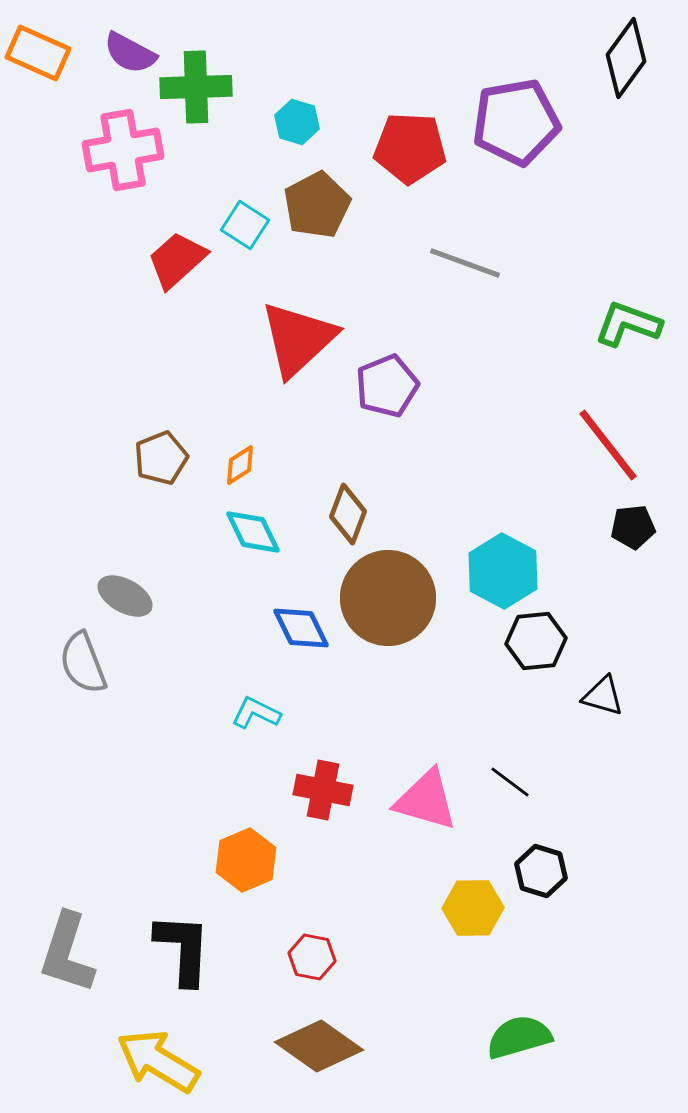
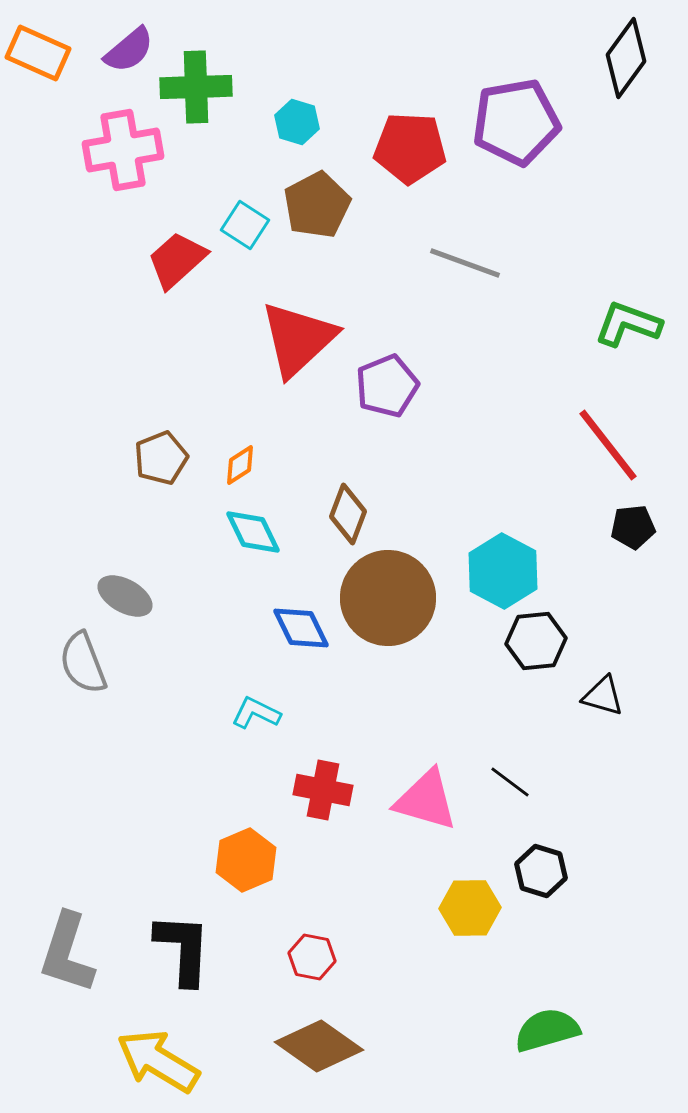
purple semicircle at (130, 53): moved 1 px left, 3 px up; rotated 68 degrees counterclockwise
yellow hexagon at (473, 908): moved 3 px left
green semicircle at (519, 1037): moved 28 px right, 7 px up
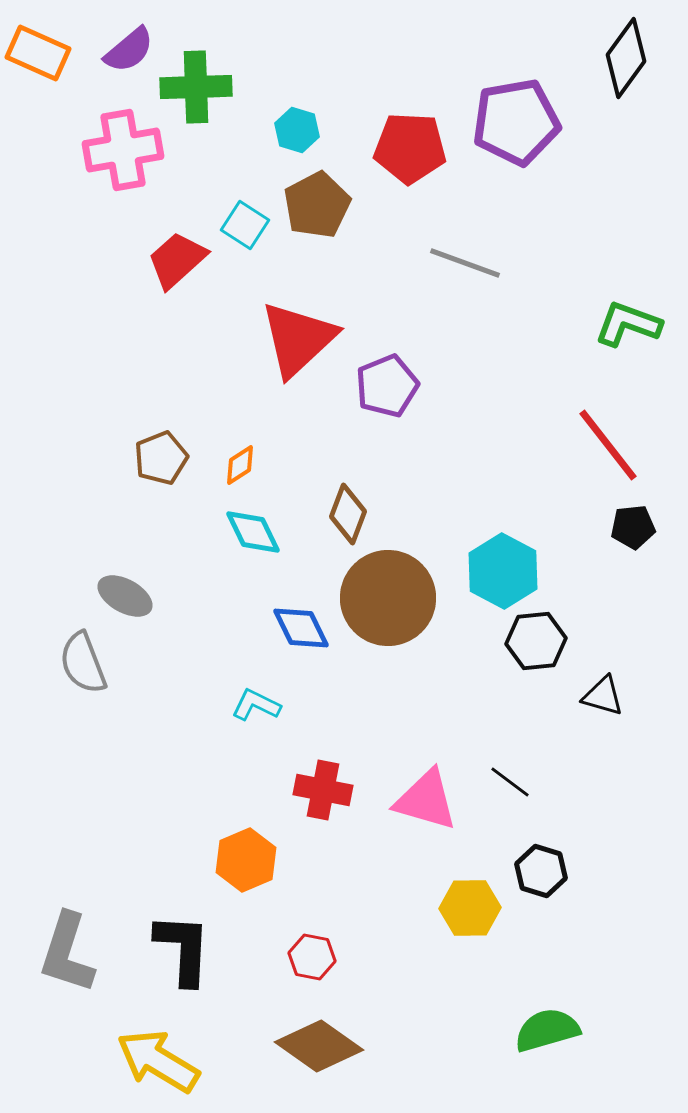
cyan hexagon at (297, 122): moved 8 px down
cyan L-shape at (256, 713): moved 8 px up
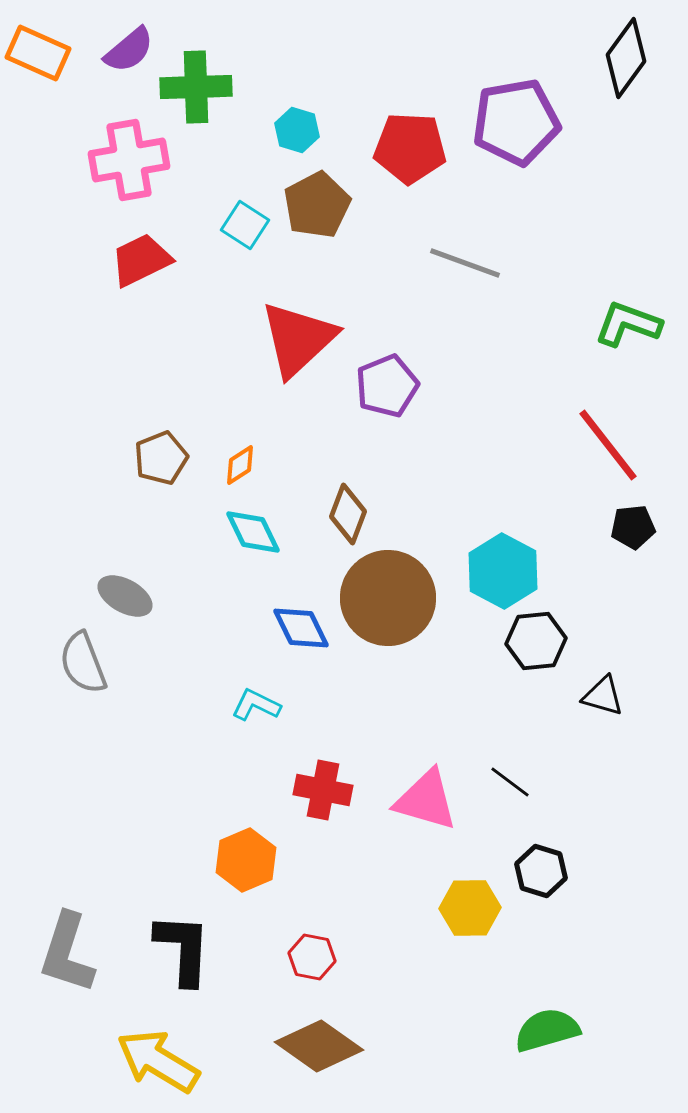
pink cross at (123, 150): moved 6 px right, 10 px down
red trapezoid at (177, 260): moved 36 px left; rotated 16 degrees clockwise
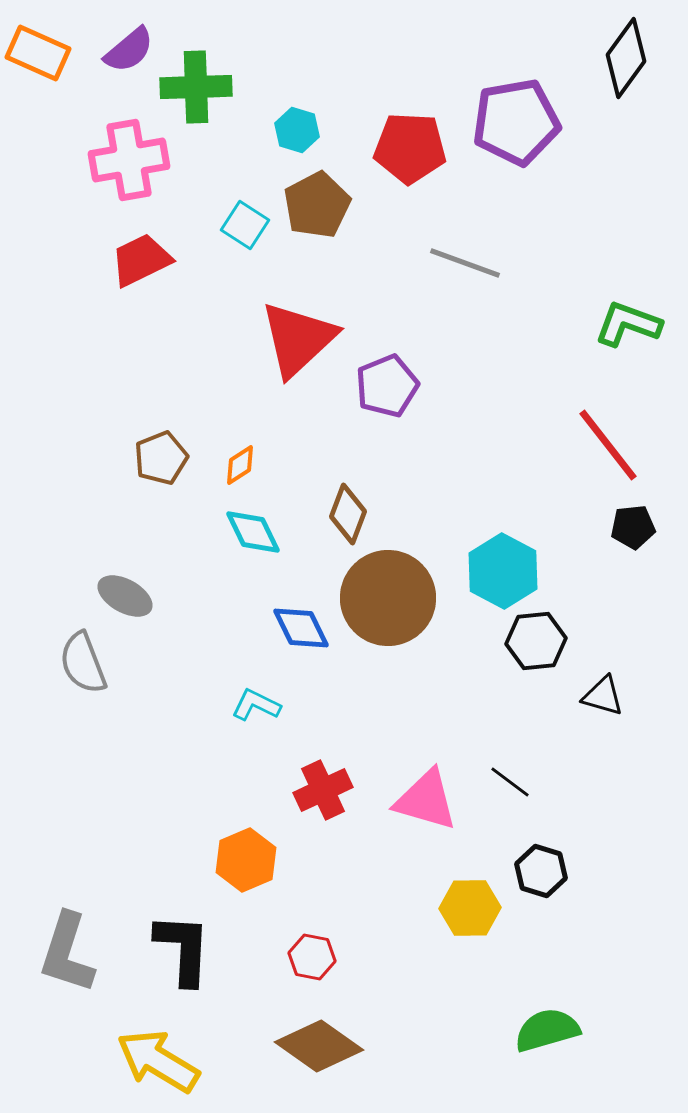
red cross at (323, 790): rotated 36 degrees counterclockwise
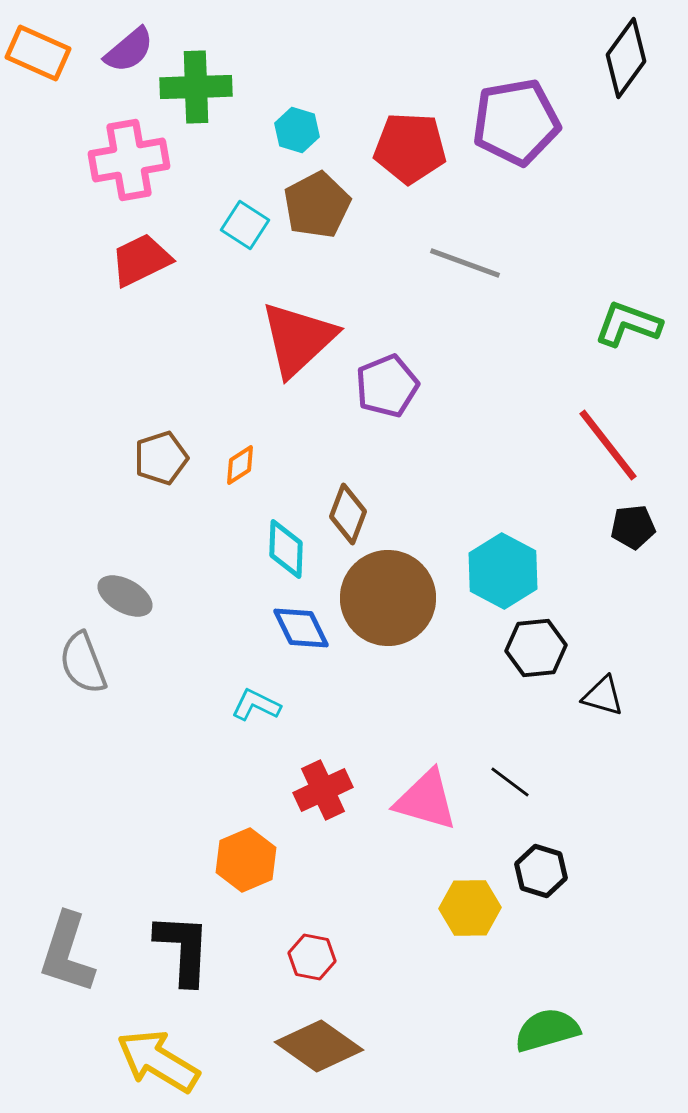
brown pentagon at (161, 458): rotated 4 degrees clockwise
cyan diamond at (253, 532): moved 33 px right, 17 px down; rotated 28 degrees clockwise
black hexagon at (536, 641): moved 7 px down
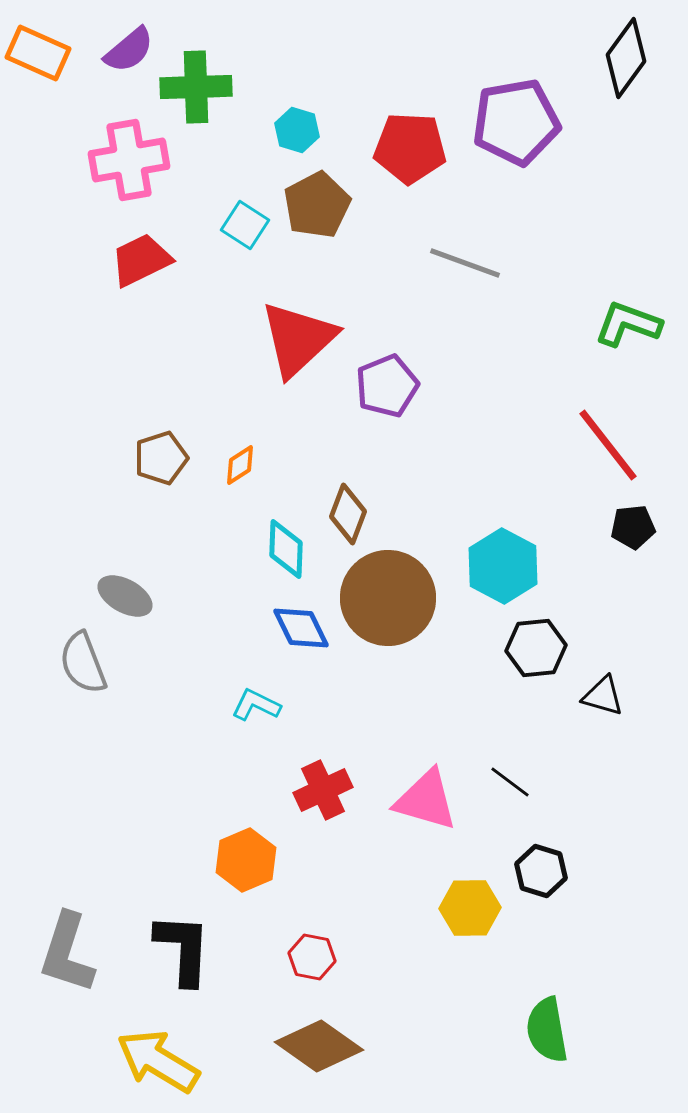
cyan hexagon at (503, 571): moved 5 px up
green semicircle at (547, 1030): rotated 84 degrees counterclockwise
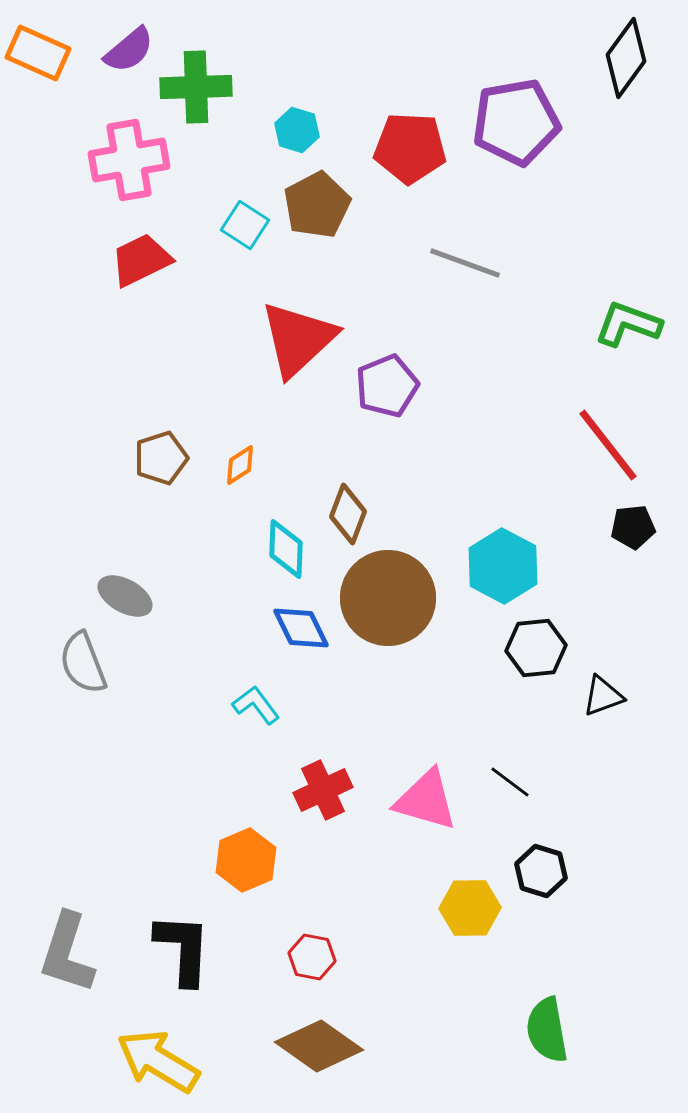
black triangle at (603, 696): rotated 36 degrees counterclockwise
cyan L-shape at (256, 705): rotated 27 degrees clockwise
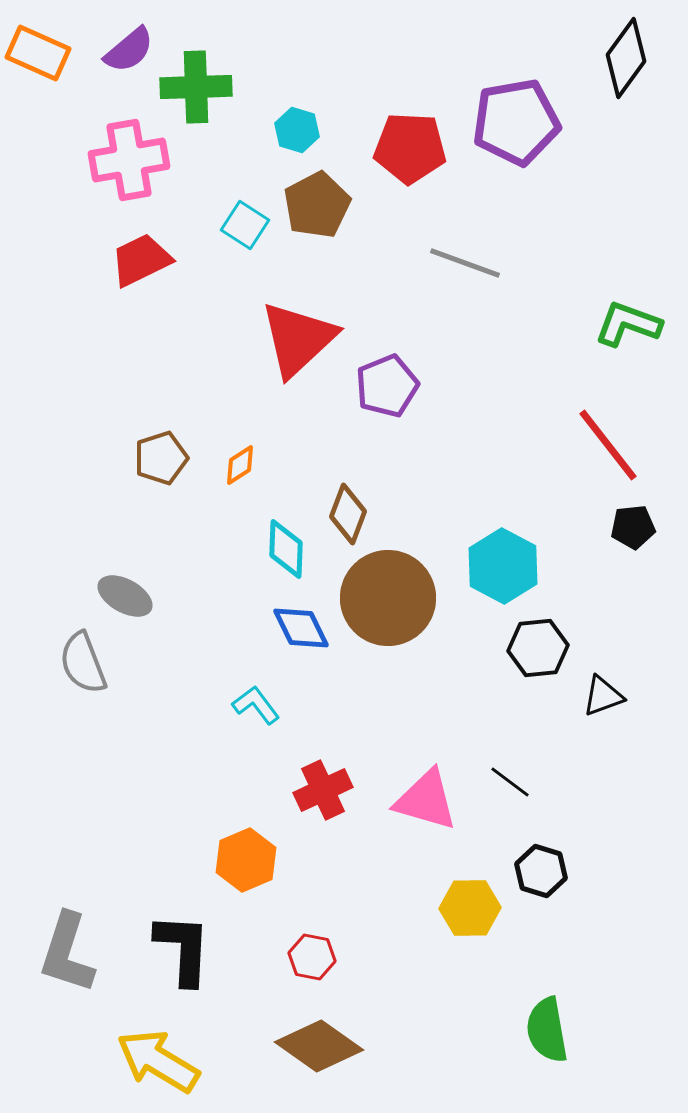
black hexagon at (536, 648): moved 2 px right
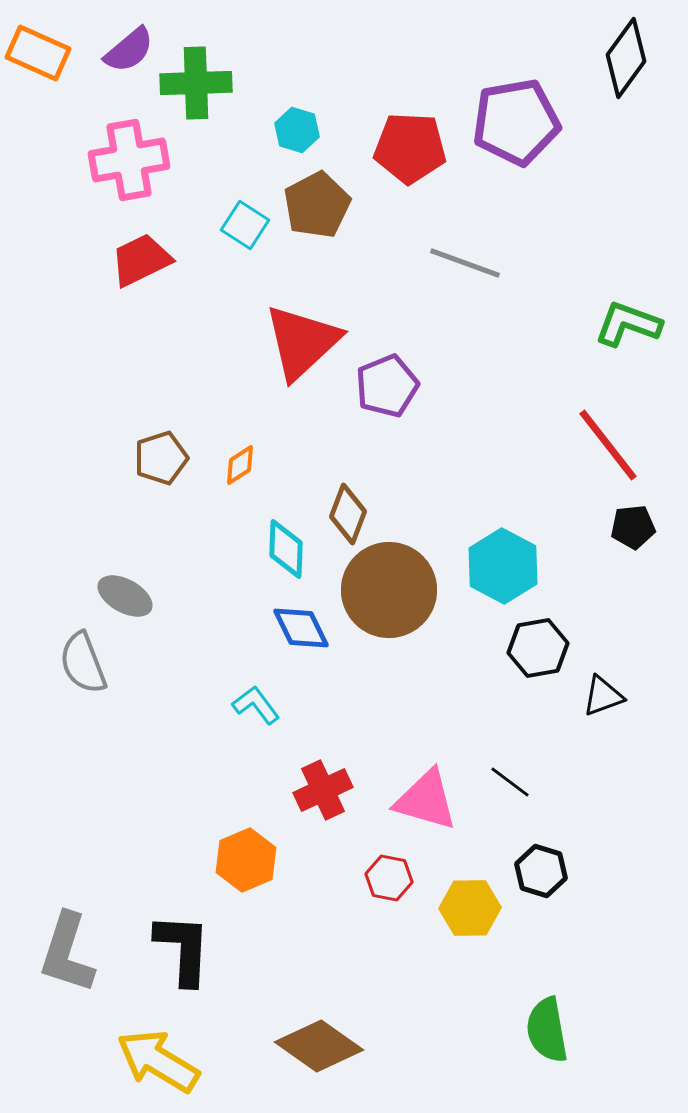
green cross at (196, 87): moved 4 px up
red triangle at (298, 339): moved 4 px right, 3 px down
brown circle at (388, 598): moved 1 px right, 8 px up
black hexagon at (538, 648): rotated 4 degrees counterclockwise
red hexagon at (312, 957): moved 77 px right, 79 px up
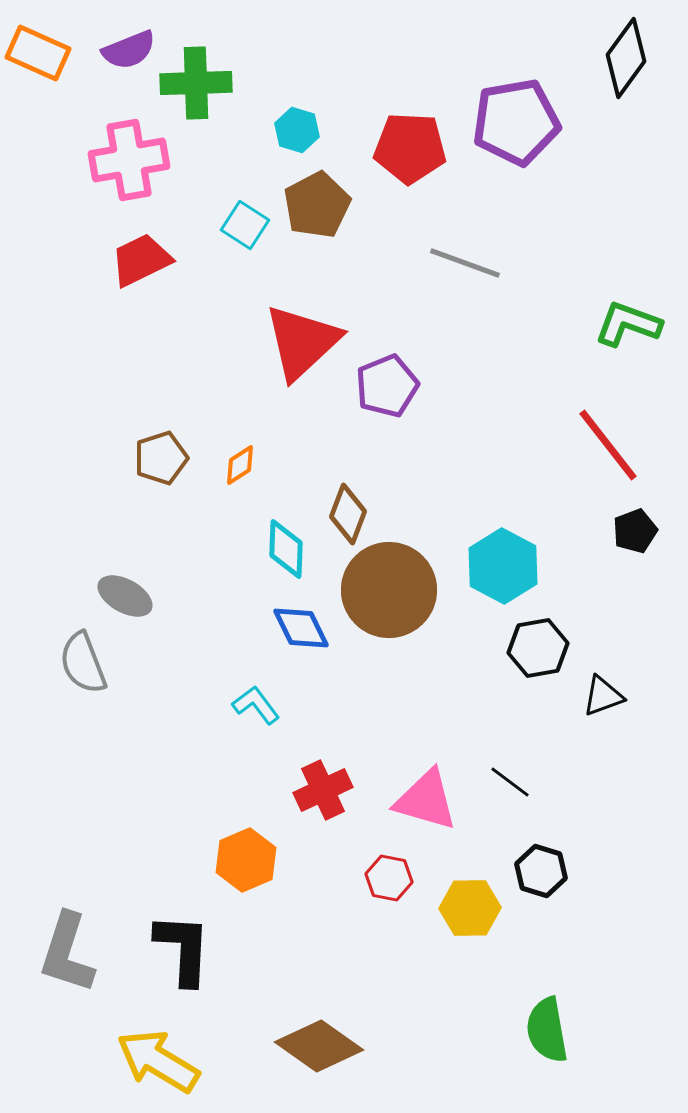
purple semicircle at (129, 50): rotated 18 degrees clockwise
black pentagon at (633, 527): moved 2 px right, 4 px down; rotated 15 degrees counterclockwise
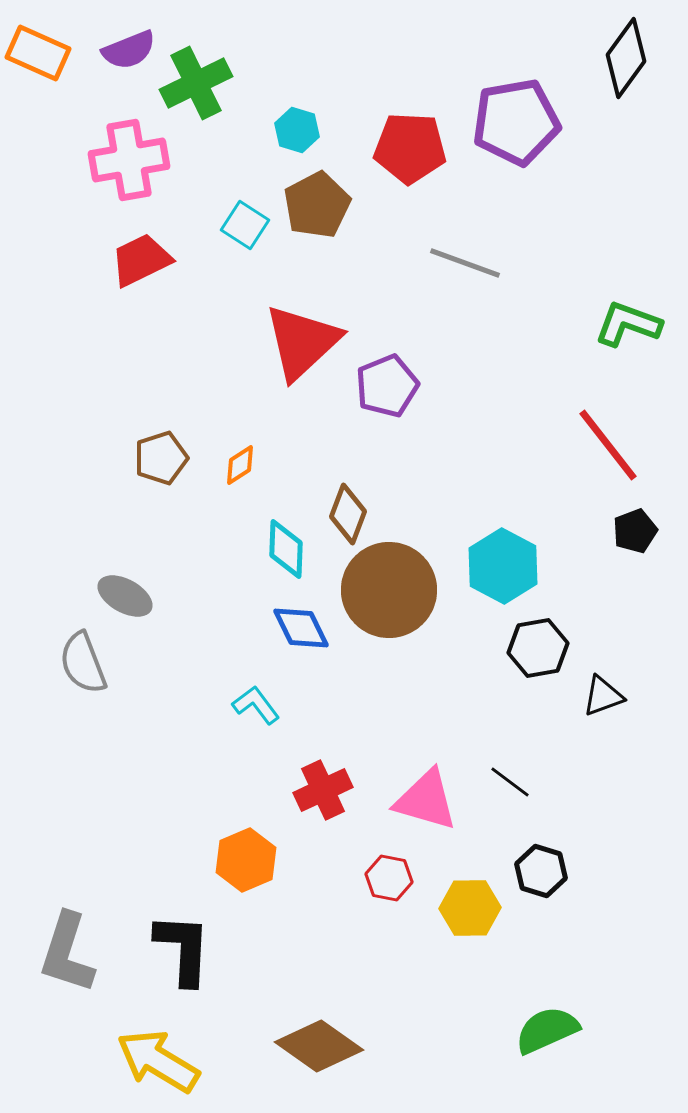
green cross at (196, 83): rotated 24 degrees counterclockwise
green semicircle at (547, 1030): rotated 76 degrees clockwise
